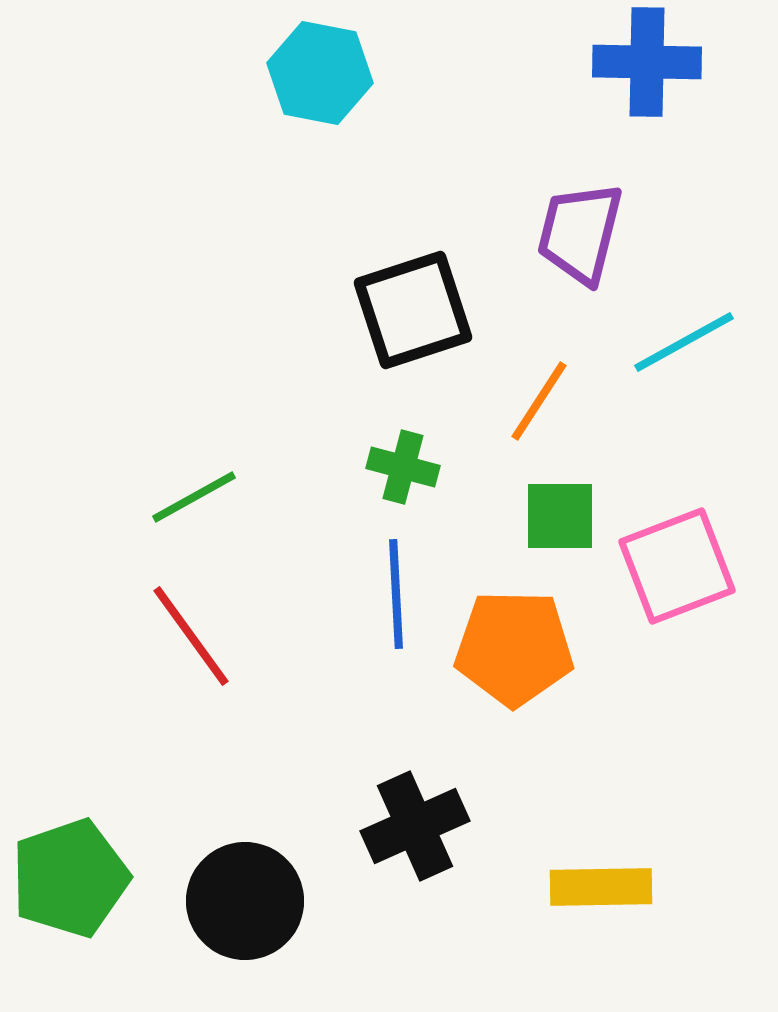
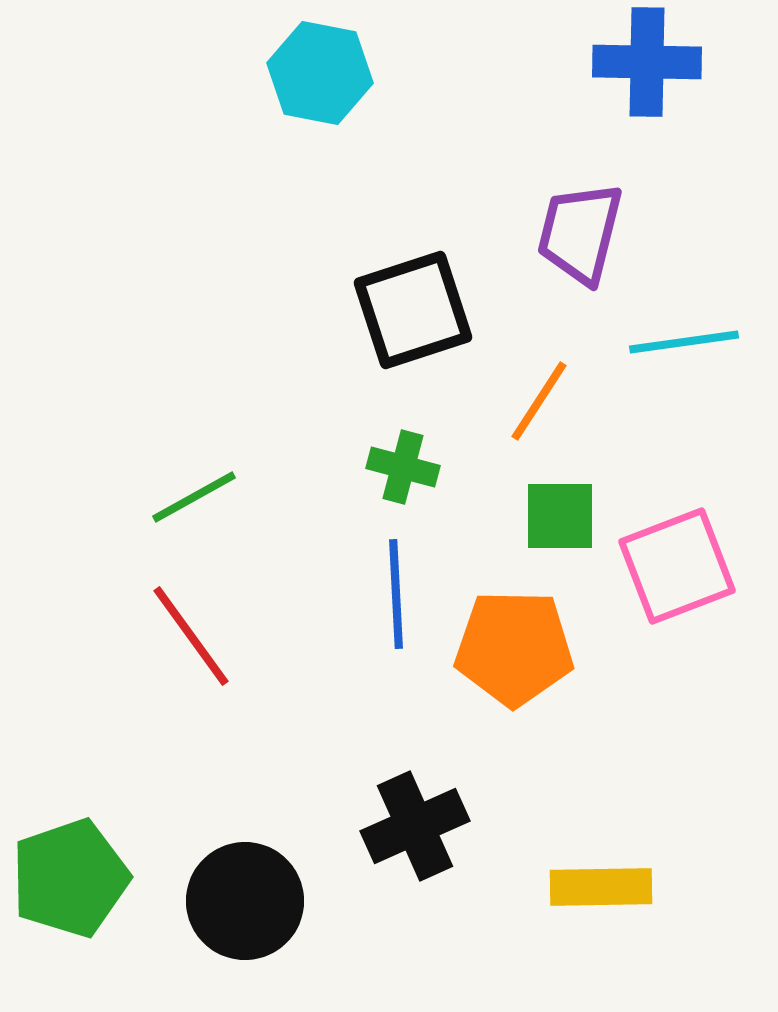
cyan line: rotated 21 degrees clockwise
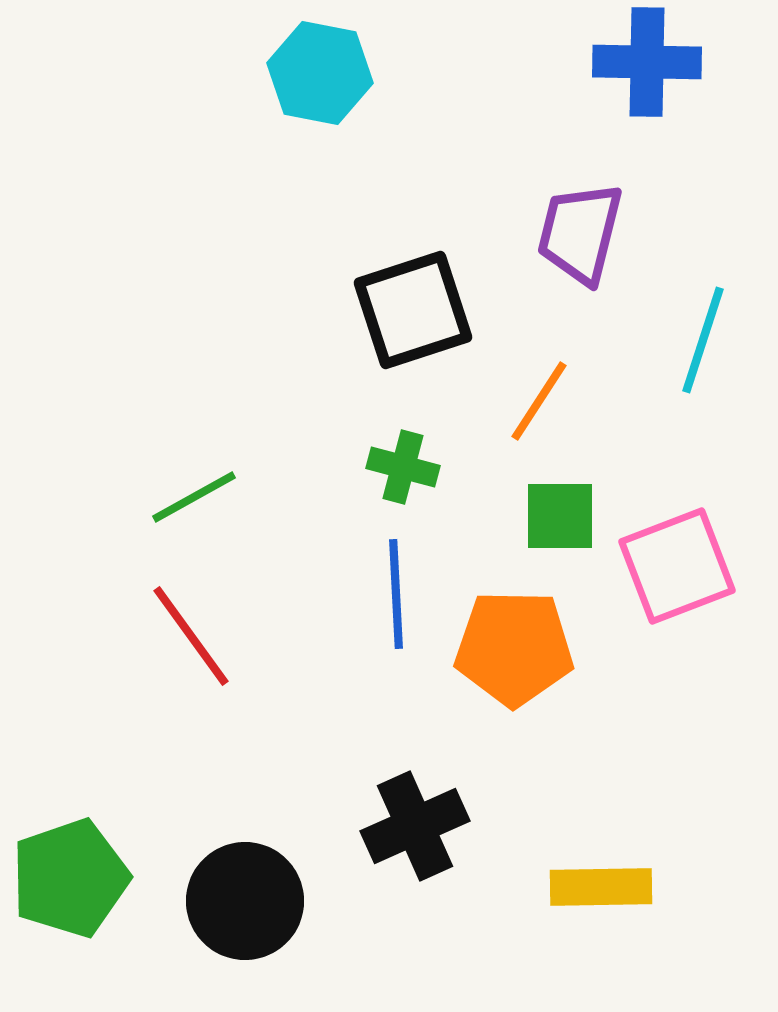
cyan line: moved 19 px right, 2 px up; rotated 64 degrees counterclockwise
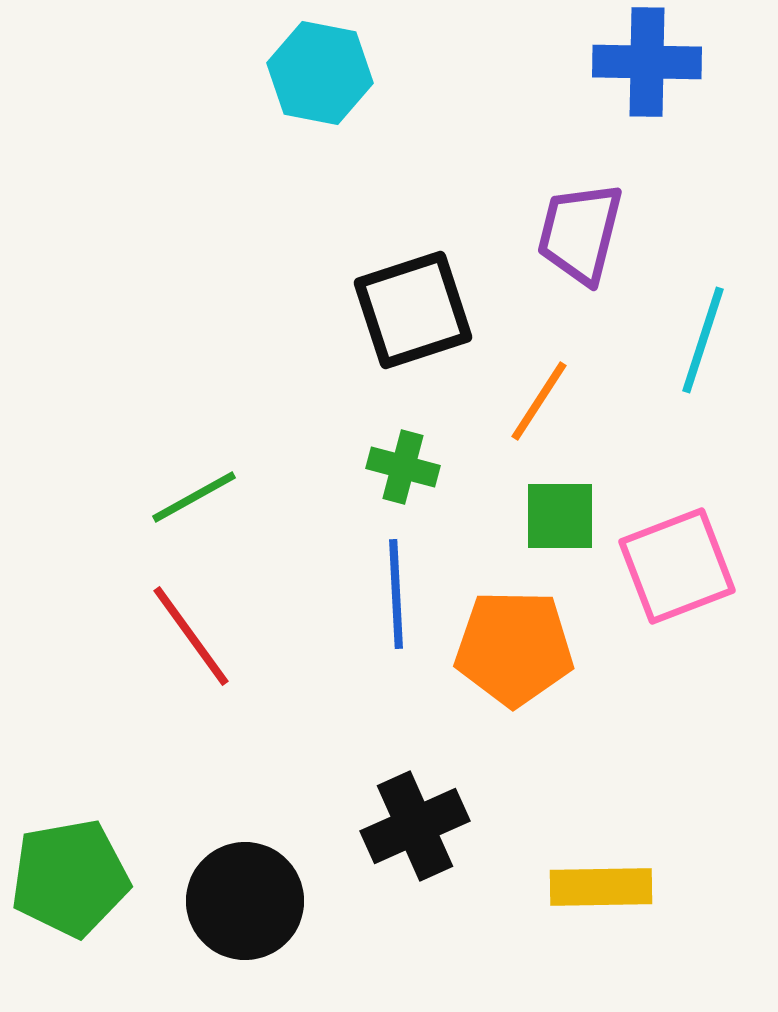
green pentagon: rotated 9 degrees clockwise
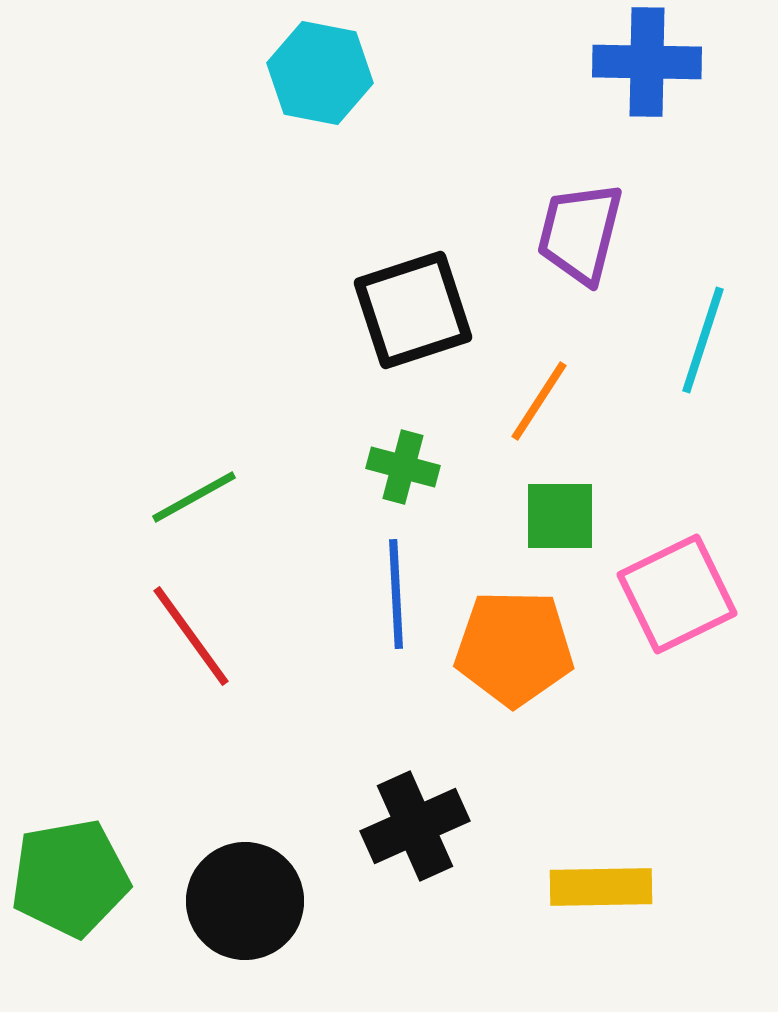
pink square: moved 28 px down; rotated 5 degrees counterclockwise
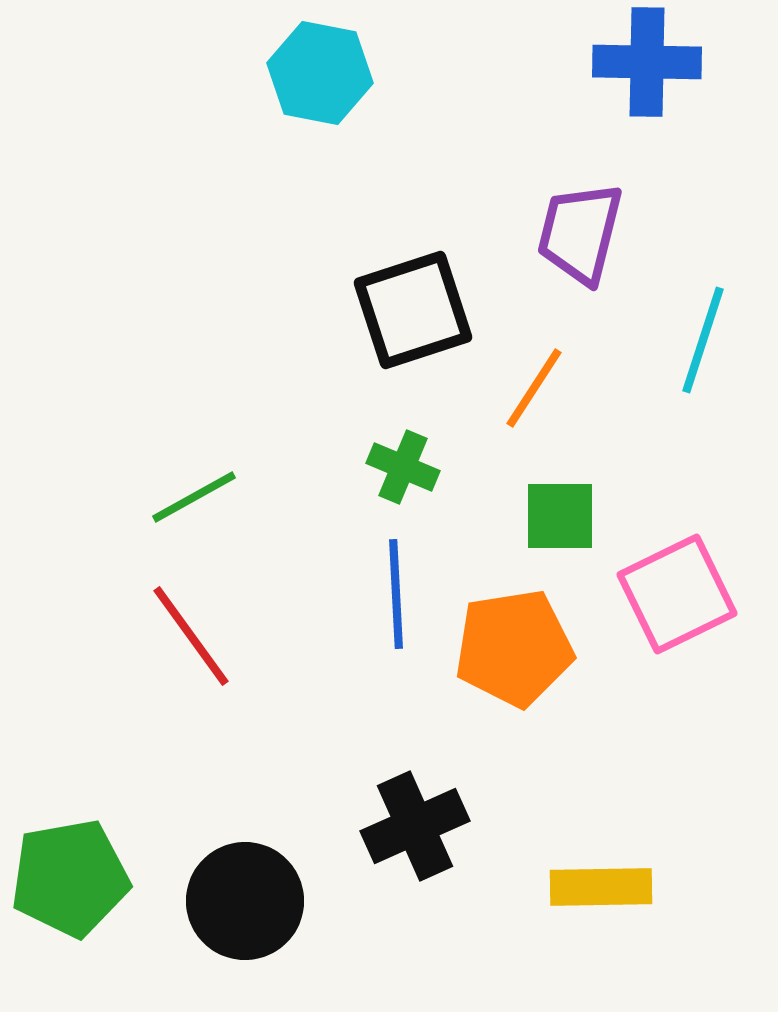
orange line: moved 5 px left, 13 px up
green cross: rotated 8 degrees clockwise
orange pentagon: rotated 10 degrees counterclockwise
